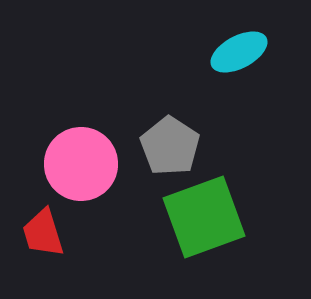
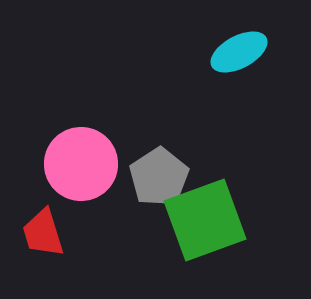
gray pentagon: moved 11 px left, 31 px down; rotated 6 degrees clockwise
green square: moved 1 px right, 3 px down
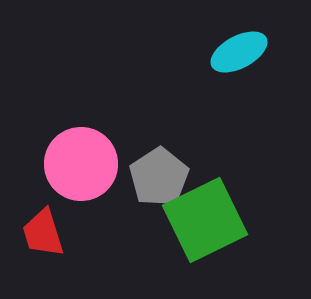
green square: rotated 6 degrees counterclockwise
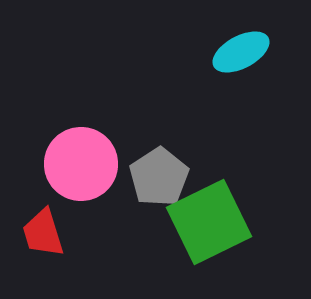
cyan ellipse: moved 2 px right
green square: moved 4 px right, 2 px down
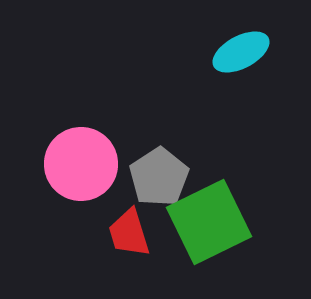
red trapezoid: moved 86 px right
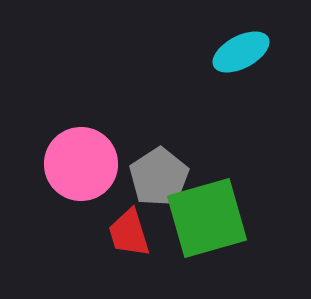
green square: moved 2 px left, 4 px up; rotated 10 degrees clockwise
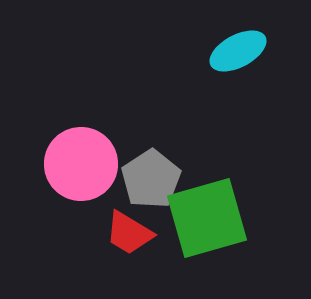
cyan ellipse: moved 3 px left, 1 px up
gray pentagon: moved 8 px left, 2 px down
red trapezoid: rotated 42 degrees counterclockwise
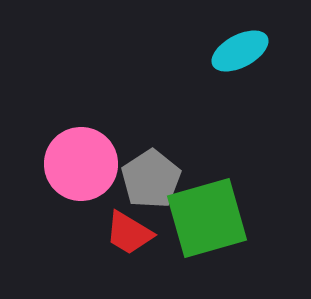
cyan ellipse: moved 2 px right
